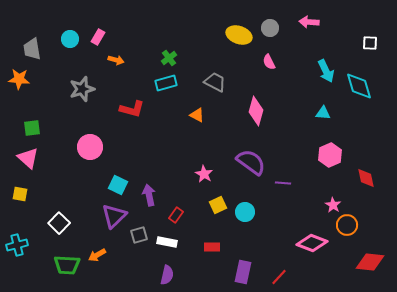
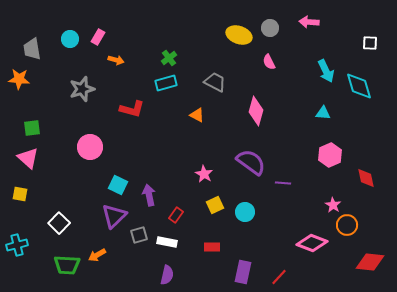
yellow square at (218, 205): moved 3 px left
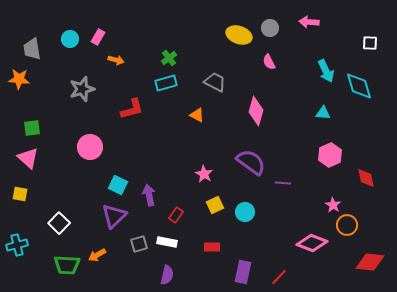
red L-shape at (132, 109): rotated 30 degrees counterclockwise
gray square at (139, 235): moved 9 px down
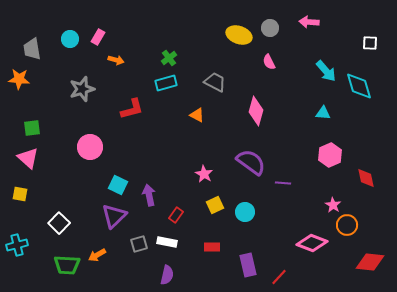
cyan arrow at (326, 71): rotated 15 degrees counterclockwise
purple rectangle at (243, 272): moved 5 px right, 7 px up; rotated 25 degrees counterclockwise
